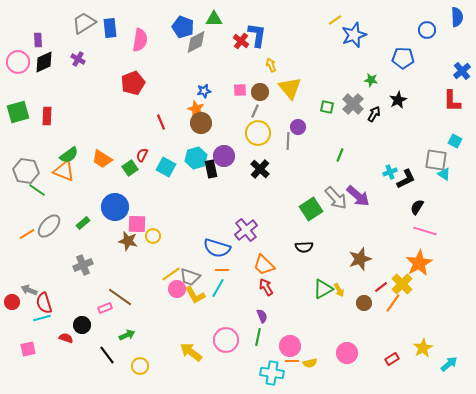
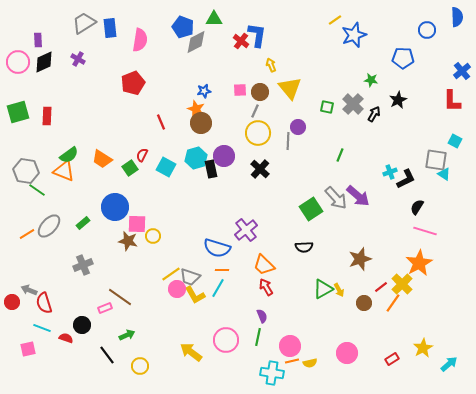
cyan line at (42, 318): moved 10 px down; rotated 36 degrees clockwise
orange line at (292, 361): rotated 16 degrees counterclockwise
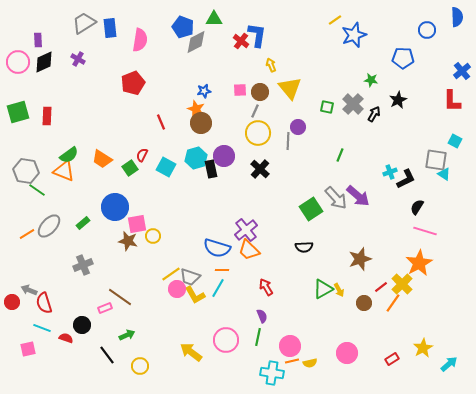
pink square at (137, 224): rotated 12 degrees counterclockwise
orange trapezoid at (264, 265): moved 15 px left, 15 px up
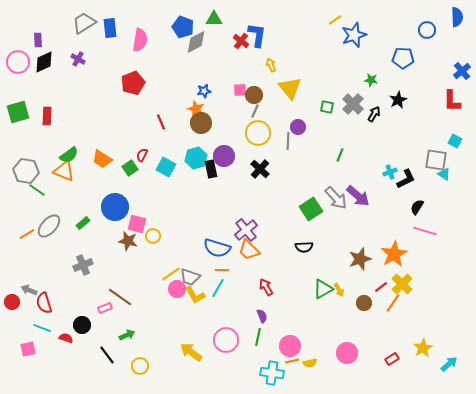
brown circle at (260, 92): moved 6 px left, 3 px down
pink square at (137, 224): rotated 24 degrees clockwise
orange star at (419, 263): moved 25 px left, 9 px up
